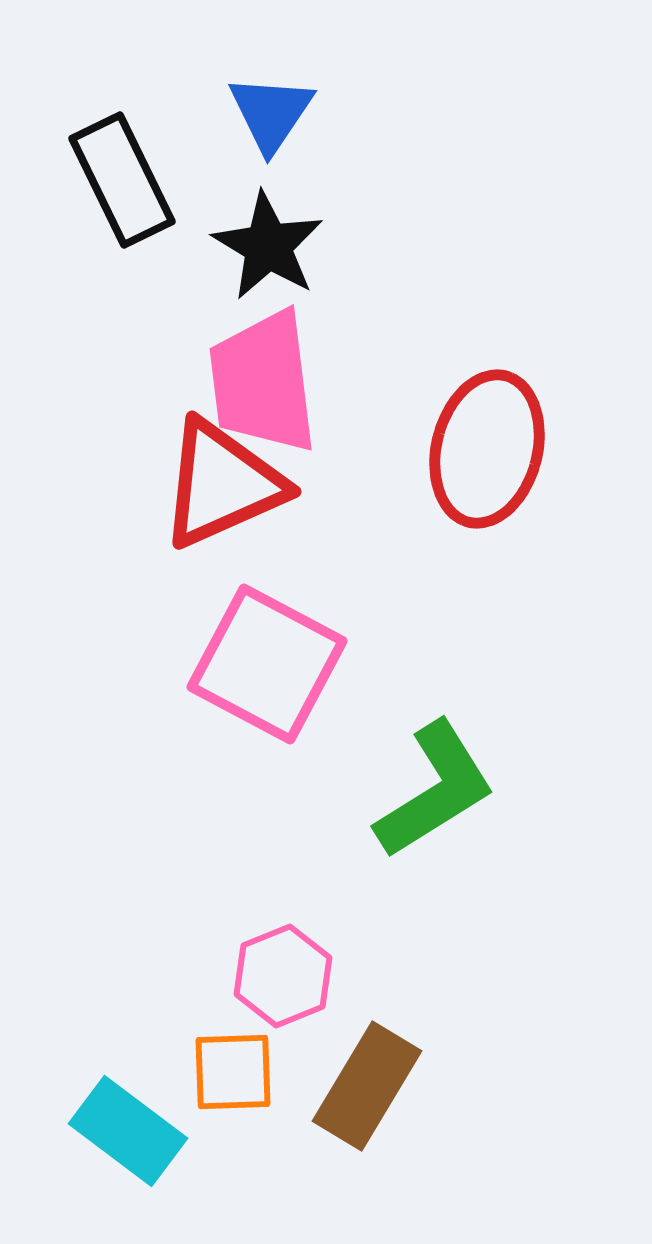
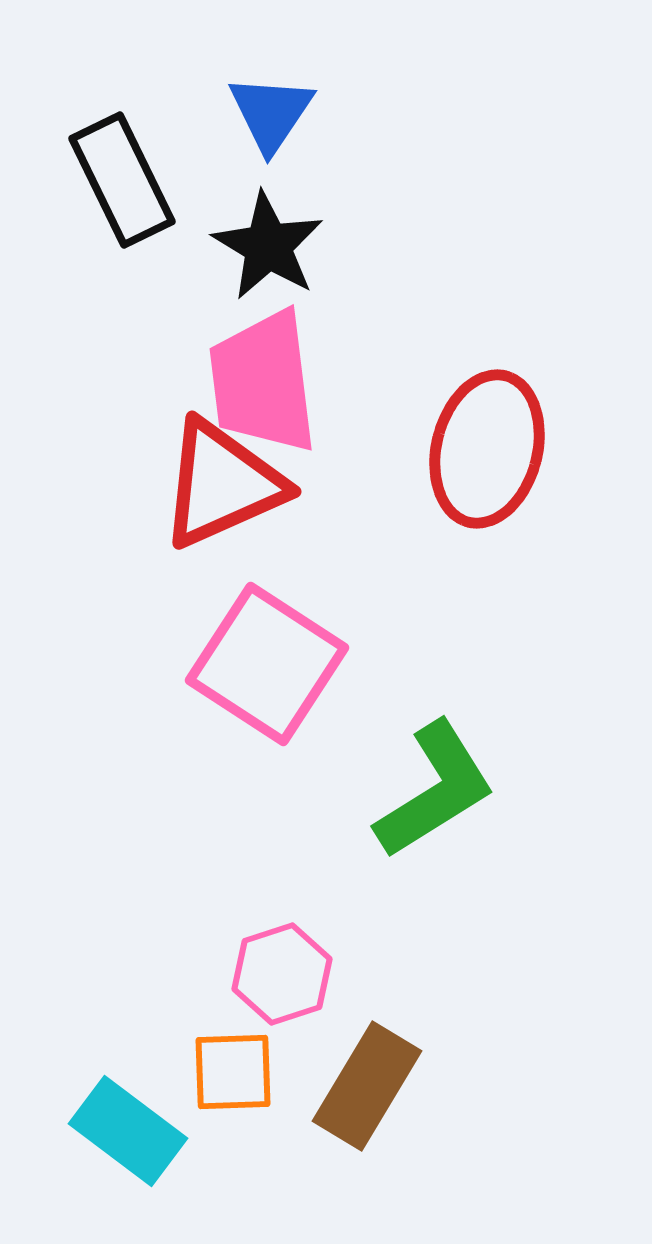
pink square: rotated 5 degrees clockwise
pink hexagon: moved 1 px left, 2 px up; rotated 4 degrees clockwise
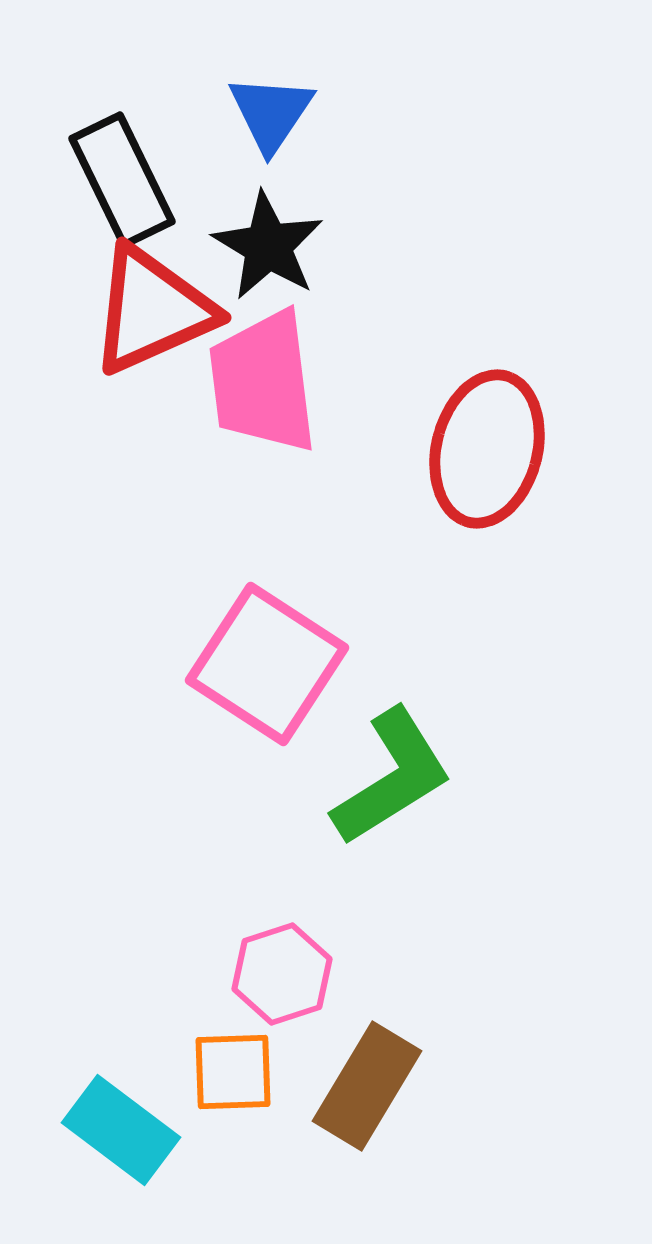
red triangle: moved 70 px left, 174 px up
green L-shape: moved 43 px left, 13 px up
cyan rectangle: moved 7 px left, 1 px up
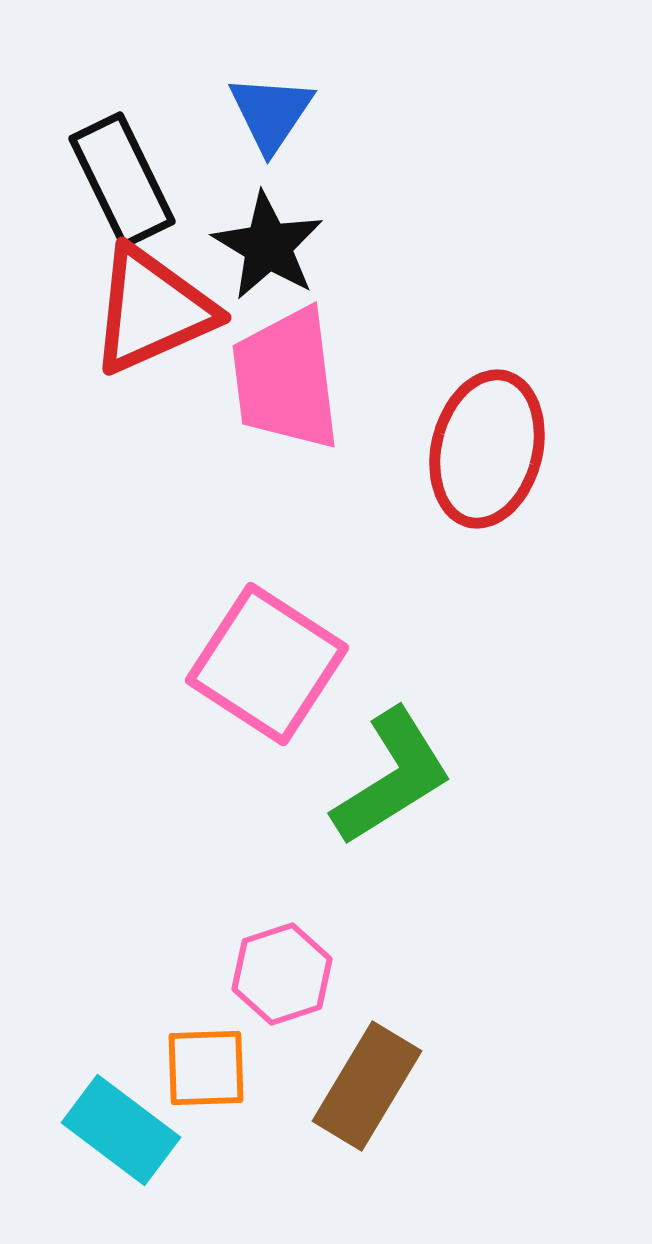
pink trapezoid: moved 23 px right, 3 px up
orange square: moved 27 px left, 4 px up
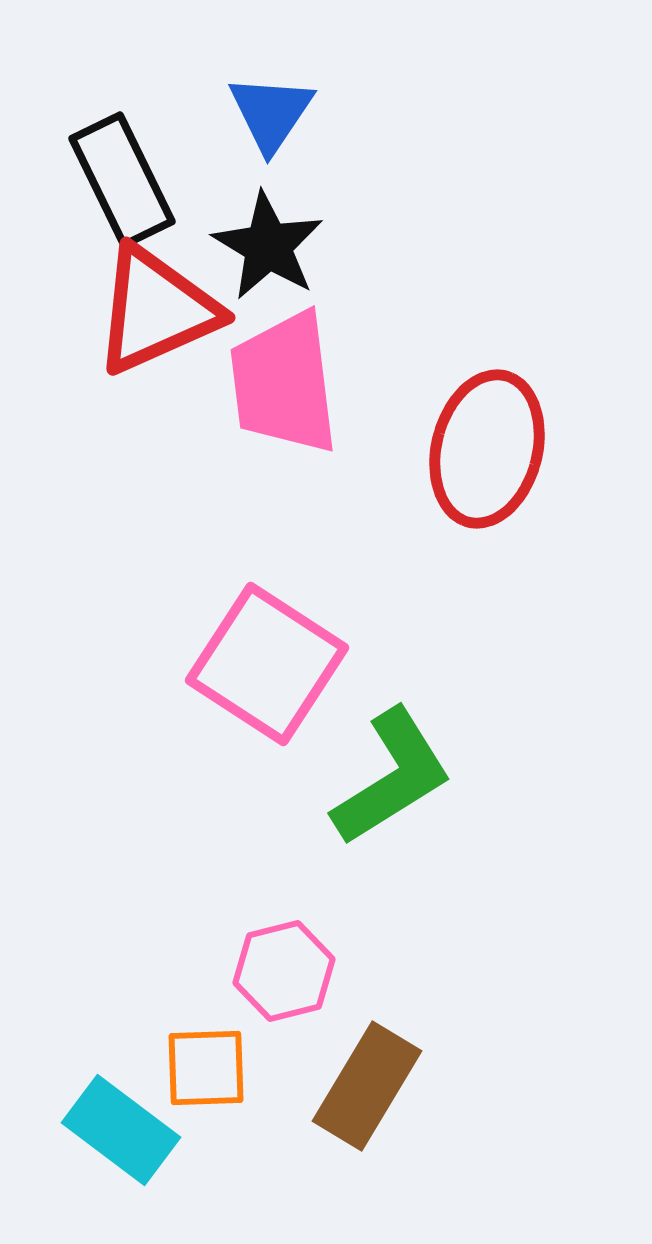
red triangle: moved 4 px right
pink trapezoid: moved 2 px left, 4 px down
pink hexagon: moved 2 px right, 3 px up; rotated 4 degrees clockwise
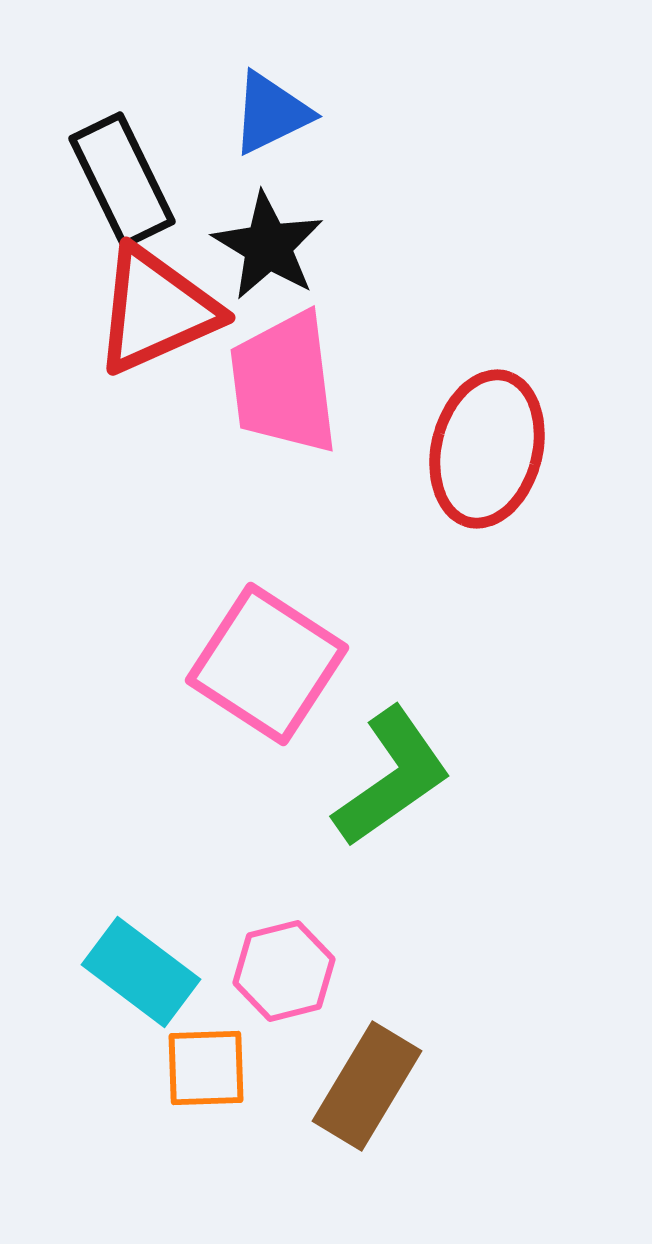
blue triangle: rotated 30 degrees clockwise
green L-shape: rotated 3 degrees counterclockwise
cyan rectangle: moved 20 px right, 158 px up
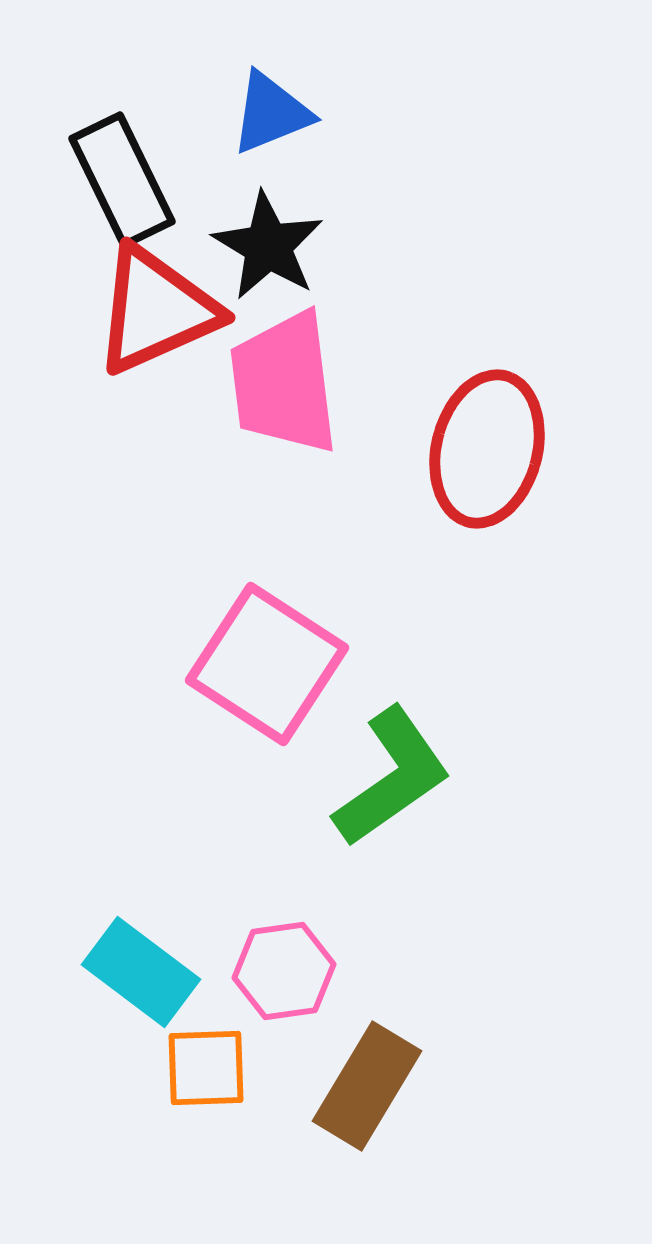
blue triangle: rotated 4 degrees clockwise
pink hexagon: rotated 6 degrees clockwise
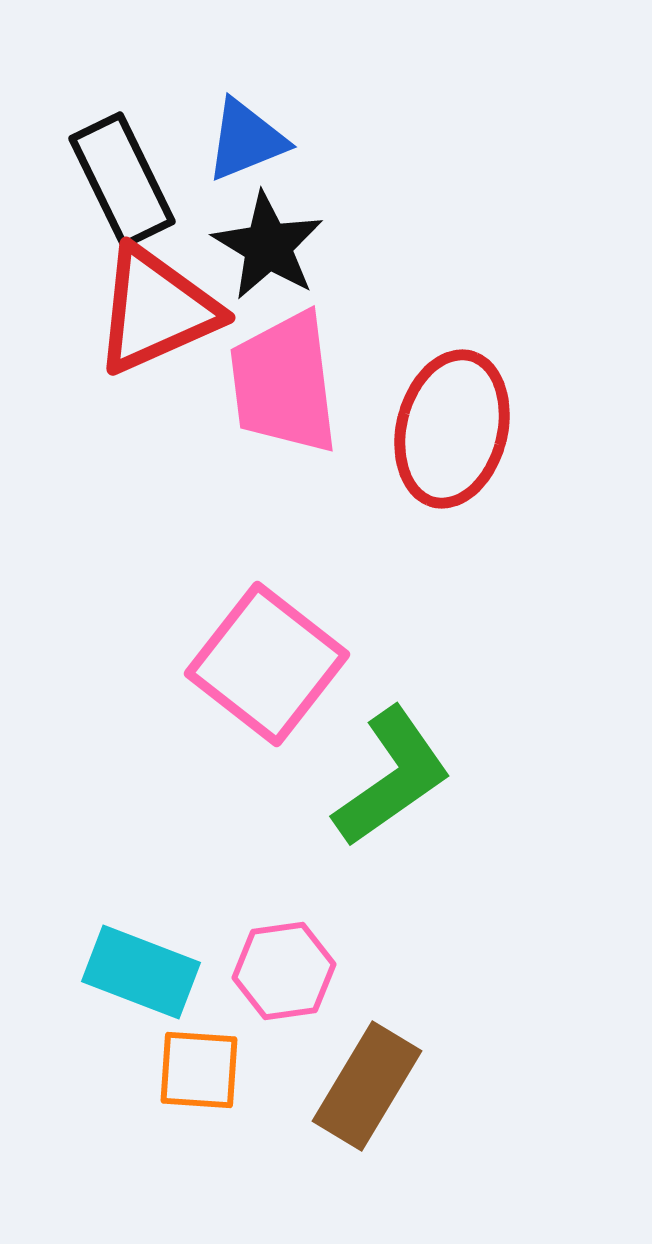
blue triangle: moved 25 px left, 27 px down
red ellipse: moved 35 px left, 20 px up
pink square: rotated 5 degrees clockwise
cyan rectangle: rotated 16 degrees counterclockwise
orange square: moved 7 px left, 2 px down; rotated 6 degrees clockwise
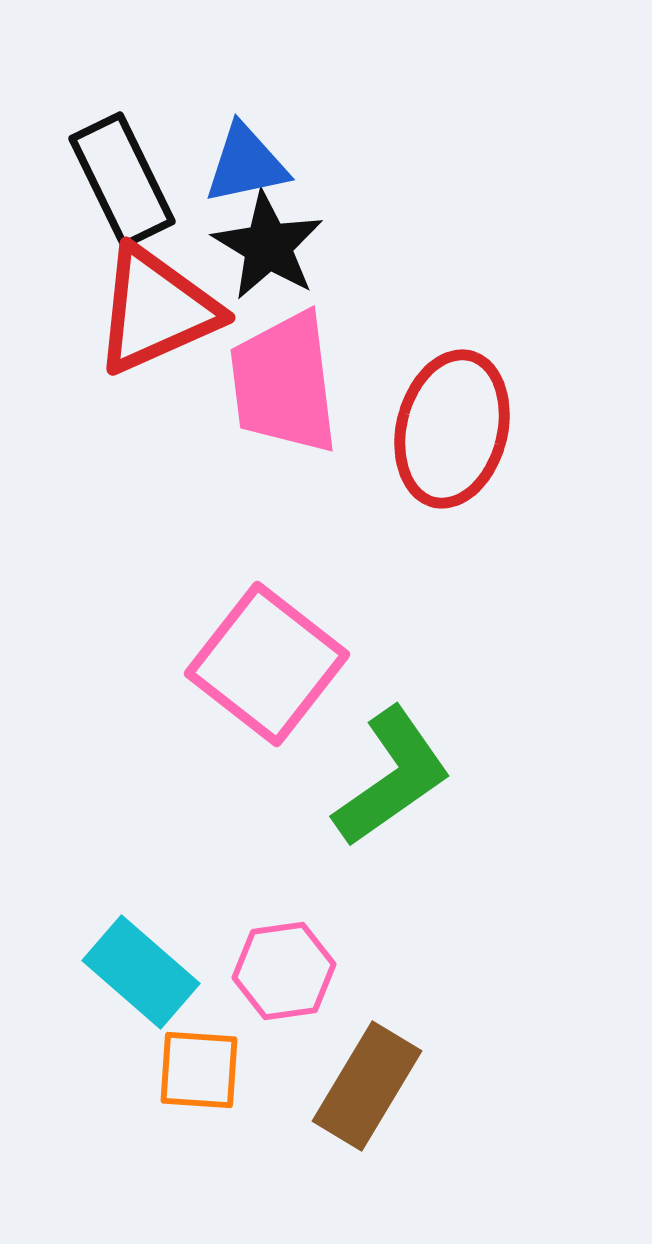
blue triangle: moved 24 px down; rotated 10 degrees clockwise
cyan rectangle: rotated 20 degrees clockwise
